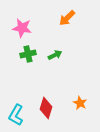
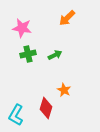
orange star: moved 16 px left, 13 px up
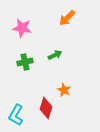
green cross: moved 3 px left, 8 px down
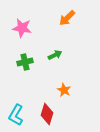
red diamond: moved 1 px right, 6 px down
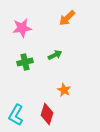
pink star: rotated 18 degrees counterclockwise
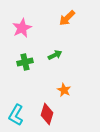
pink star: rotated 18 degrees counterclockwise
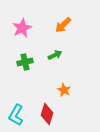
orange arrow: moved 4 px left, 7 px down
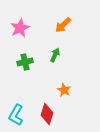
pink star: moved 2 px left
green arrow: rotated 40 degrees counterclockwise
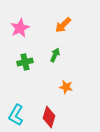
orange star: moved 2 px right, 3 px up; rotated 16 degrees counterclockwise
red diamond: moved 2 px right, 3 px down
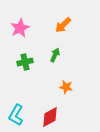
red diamond: moved 1 px right; rotated 45 degrees clockwise
